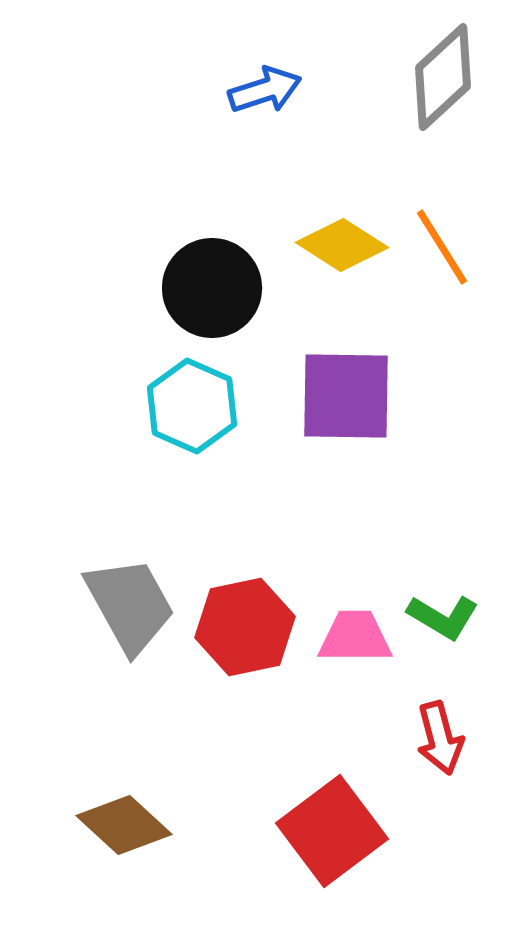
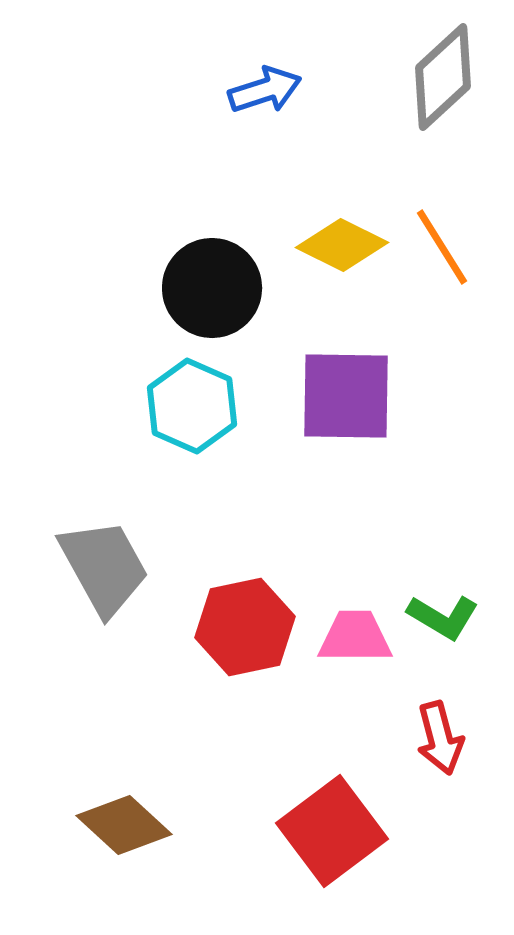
yellow diamond: rotated 6 degrees counterclockwise
gray trapezoid: moved 26 px left, 38 px up
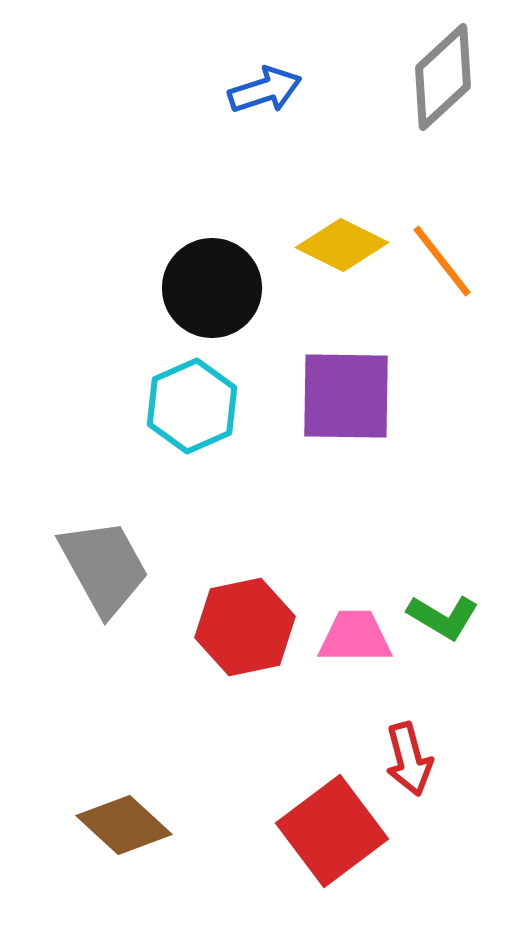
orange line: moved 14 px down; rotated 6 degrees counterclockwise
cyan hexagon: rotated 12 degrees clockwise
red arrow: moved 31 px left, 21 px down
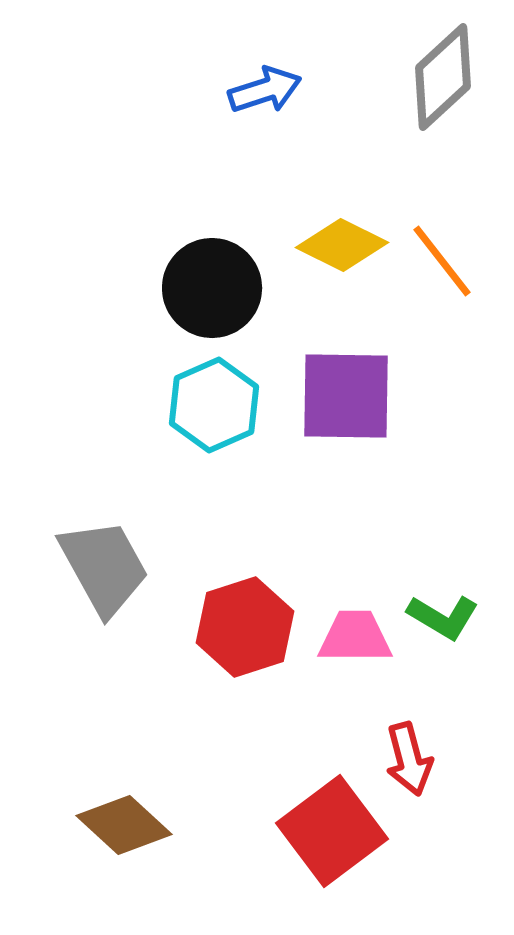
cyan hexagon: moved 22 px right, 1 px up
red hexagon: rotated 6 degrees counterclockwise
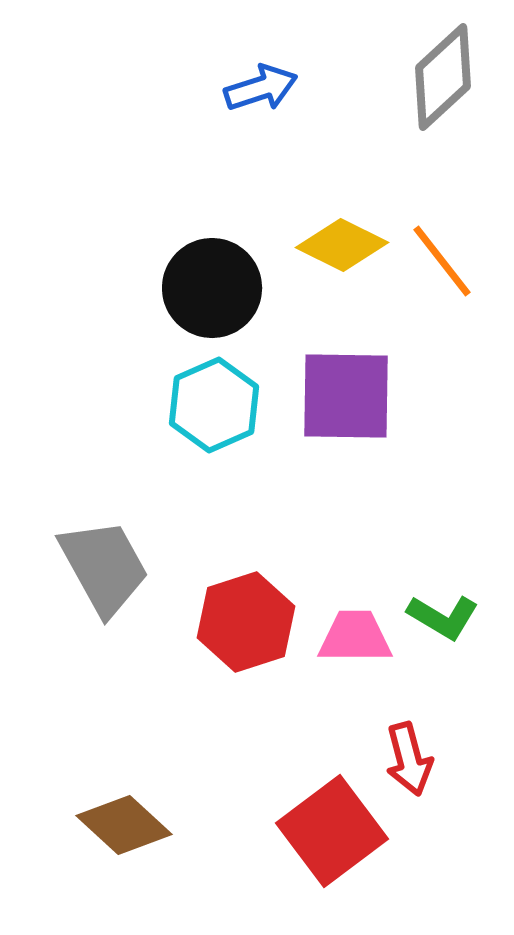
blue arrow: moved 4 px left, 2 px up
red hexagon: moved 1 px right, 5 px up
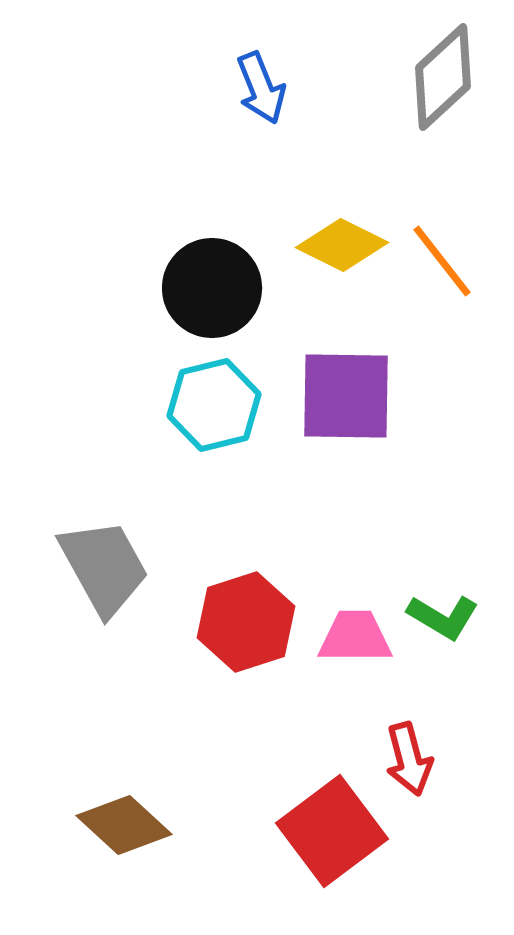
blue arrow: rotated 86 degrees clockwise
cyan hexagon: rotated 10 degrees clockwise
